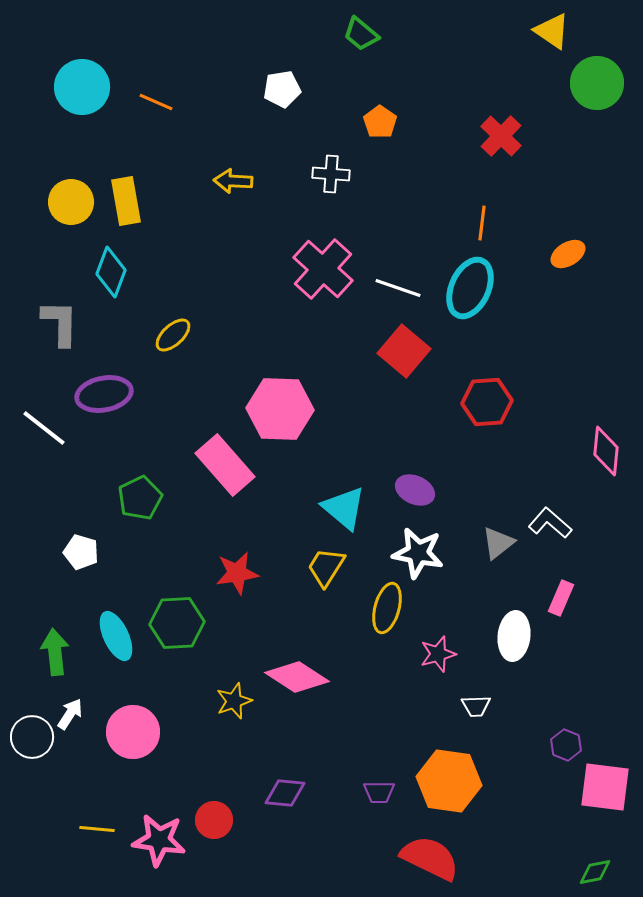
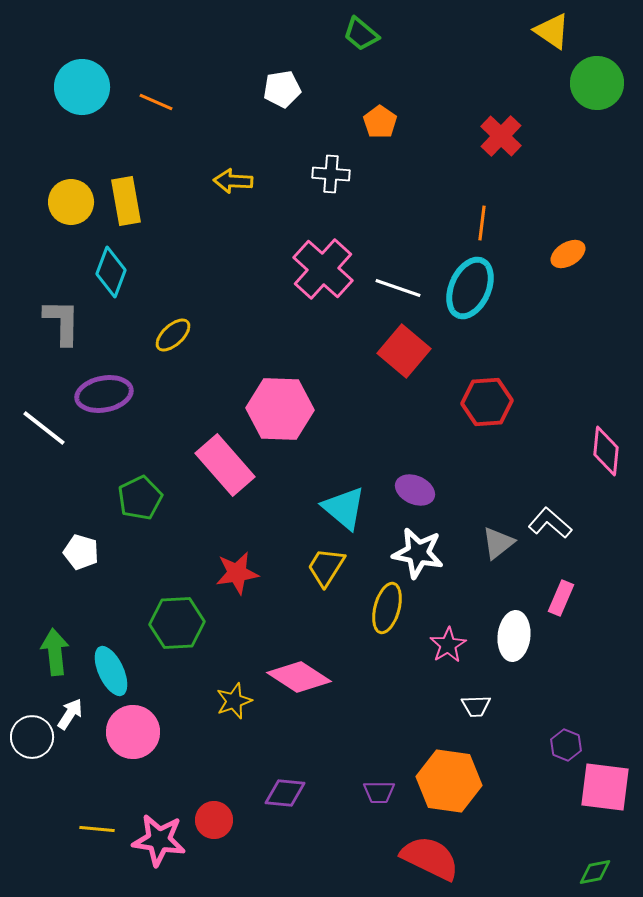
gray L-shape at (60, 323): moved 2 px right, 1 px up
cyan ellipse at (116, 636): moved 5 px left, 35 px down
pink star at (438, 654): moved 10 px right, 9 px up; rotated 15 degrees counterclockwise
pink diamond at (297, 677): moved 2 px right
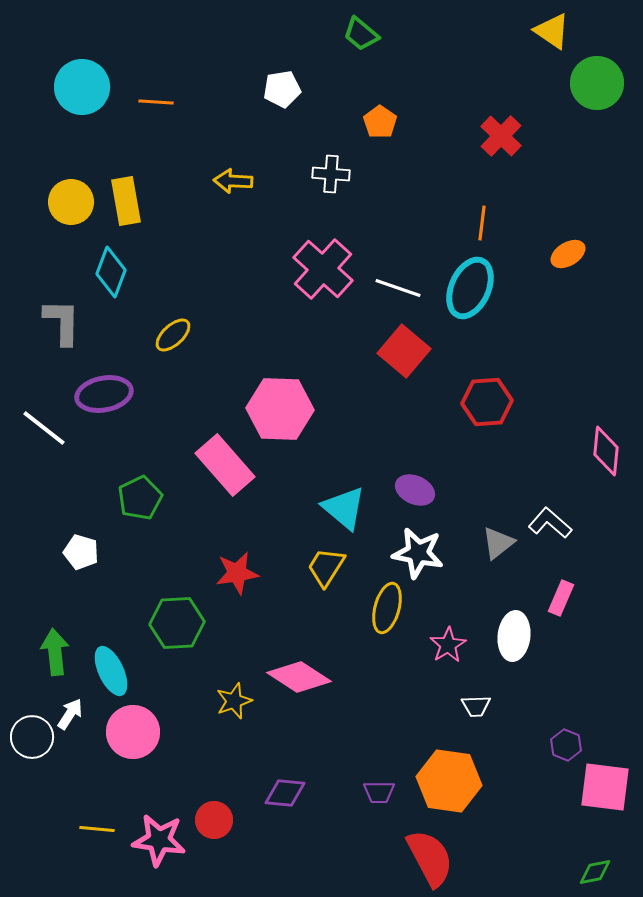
orange line at (156, 102): rotated 20 degrees counterclockwise
red semicircle at (430, 858): rotated 36 degrees clockwise
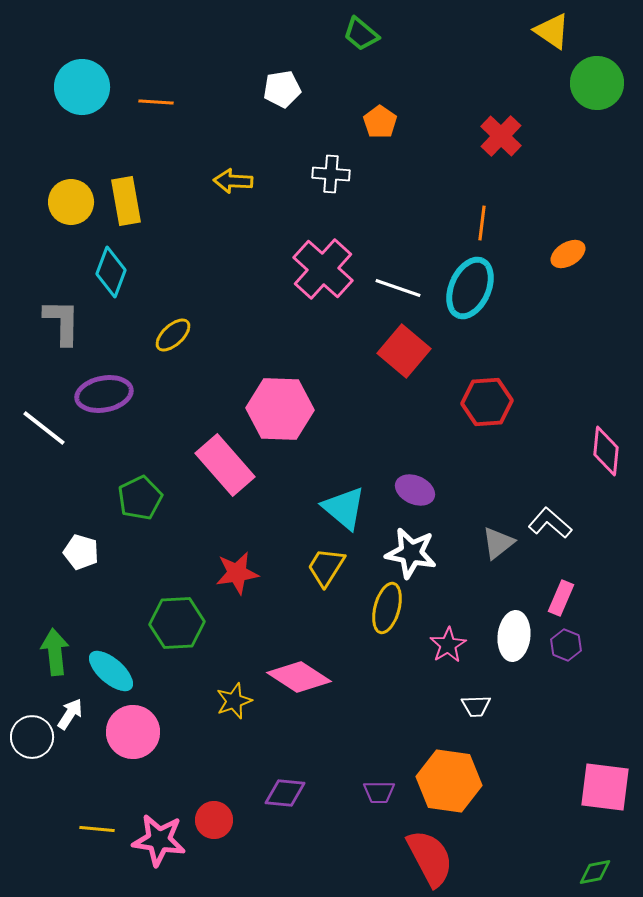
white star at (418, 553): moved 7 px left
cyan ellipse at (111, 671): rotated 24 degrees counterclockwise
purple hexagon at (566, 745): moved 100 px up
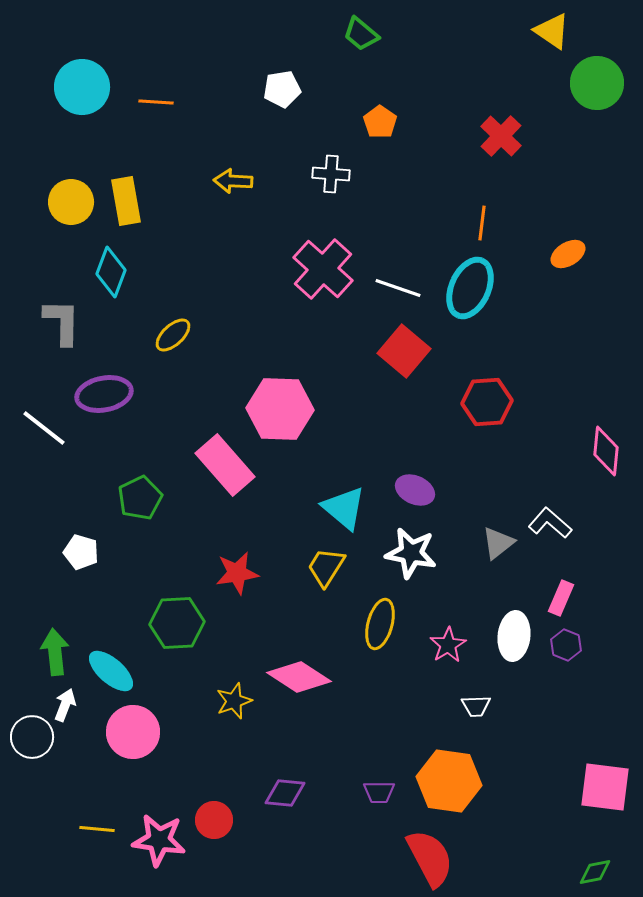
yellow ellipse at (387, 608): moved 7 px left, 16 px down
white arrow at (70, 714): moved 5 px left, 9 px up; rotated 12 degrees counterclockwise
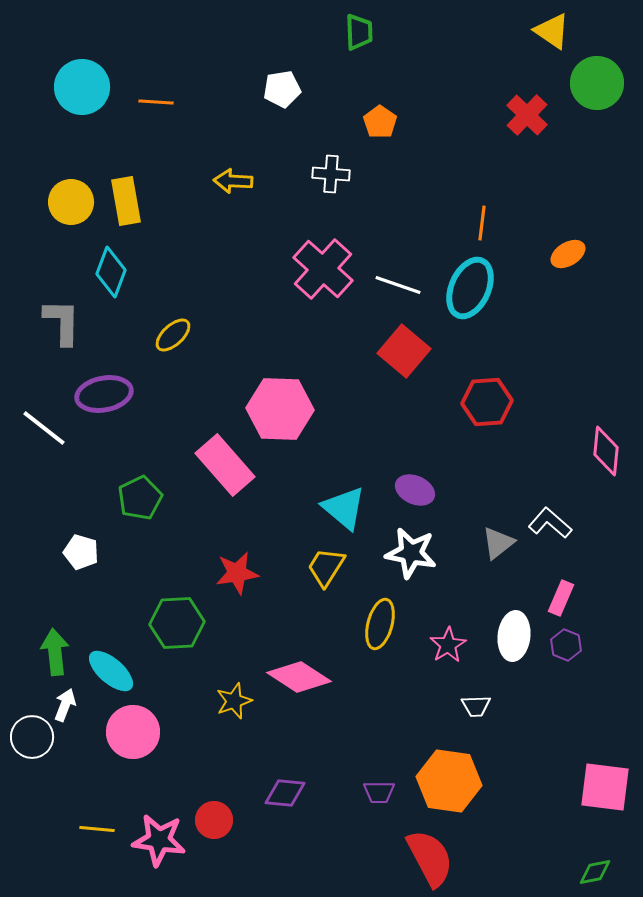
green trapezoid at (361, 34): moved 2 px left, 2 px up; rotated 132 degrees counterclockwise
red cross at (501, 136): moved 26 px right, 21 px up
white line at (398, 288): moved 3 px up
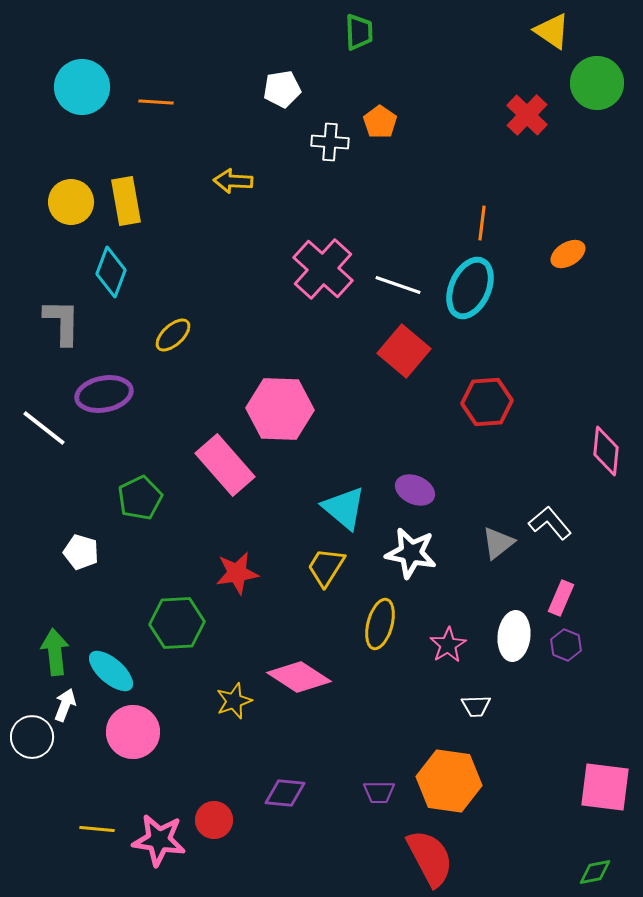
white cross at (331, 174): moved 1 px left, 32 px up
white L-shape at (550, 523): rotated 9 degrees clockwise
